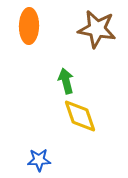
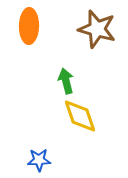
brown star: rotated 6 degrees clockwise
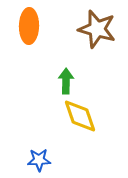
green arrow: rotated 15 degrees clockwise
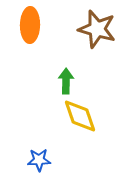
orange ellipse: moved 1 px right, 1 px up
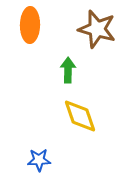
green arrow: moved 2 px right, 11 px up
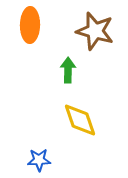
brown star: moved 2 px left, 2 px down
yellow diamond: moved 4 px down
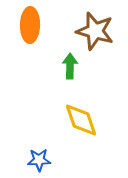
green arrow: moved 2 px right, 4 px up
yellow diamond: moved 1 px right
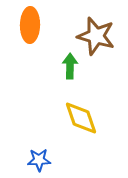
brown star: moved 1 px right, 5 px down
yellow diamond: moved 2 px up
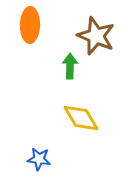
brown star: rotated 6 degrees clockwise
yellow diamond: rotated 12 degrees counterclockwise
blue star: moved 1 px up; rotated 10 degrees clockwise
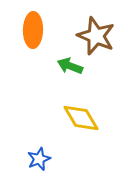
orange ellipse: moved 3 px right, 5 px down
green arrow: rotated 70 degrees counterclockwise
blue star: rotated 30 degrees counterclockwise
